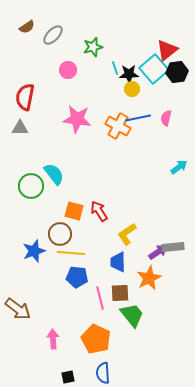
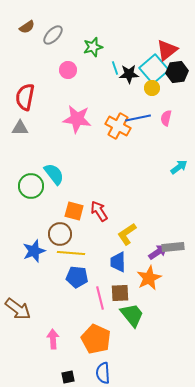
yellow circle: moved 20 px right, 1 px up
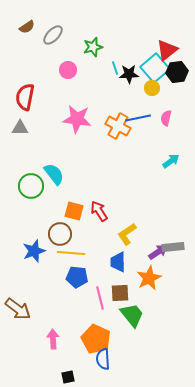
cyan square: moved 1 px right, 1 px up
cyan arrow: moved 8 px left, 6 px up
blue semicircle: moved 14 px up
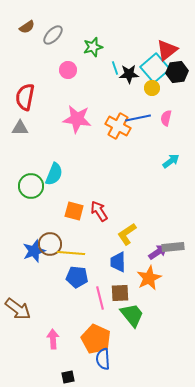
cyan semicircle: rotated 60 degrees clockwise
brown circle: moved 10 px left, 10 px down
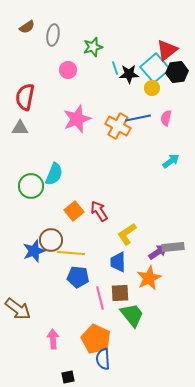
gray ellipse: rotated 35 degrees counterclockwise
pink star: rotated 28 degrees counterclockwise
orange square: rotated 36 degrees clockwise
brown circle: moved 1 px right, 4 px up
blue pentagon: moved 1 px right
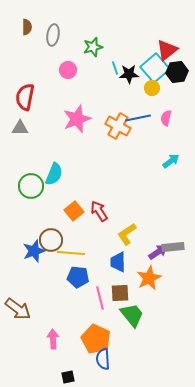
brown semicircle: rotated 56 degrees counterclockwise
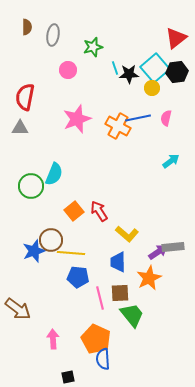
red triangle: moved 9 px right, 12 px up
yellow L-shape: rotated 105 degrees counterclockwise
